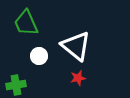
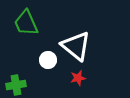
white circle: moved 9 px right, 4 px down
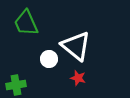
white circle: moved 1 px right, 1 px up
red star: rotated 28 degrees clockwise
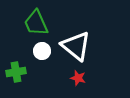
green trapezoid: moved 10 px right
white circle: moved 7 px left, 8 px up
green cross: moved 13 px up
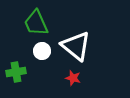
red star: moved 5 px left
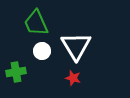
white triangle: rotated 20 degrees clockwise
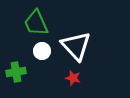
white triangle: rotated 12 degrees counterclockwise
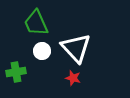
white triangle: moved 2 px down
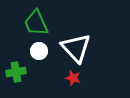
white circle: moved 3 px left
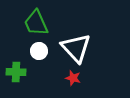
green cross: rotated 12 degrees clockwise
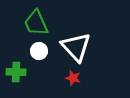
white triangle: moved 1 px up
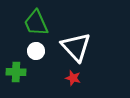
white circle: moved 3 px left
